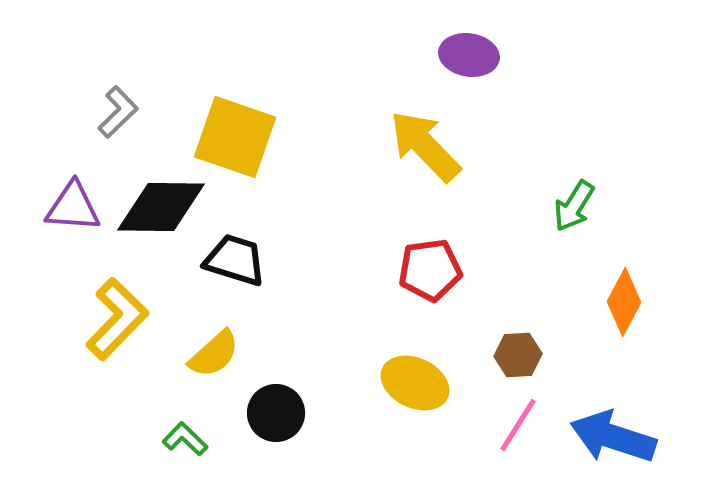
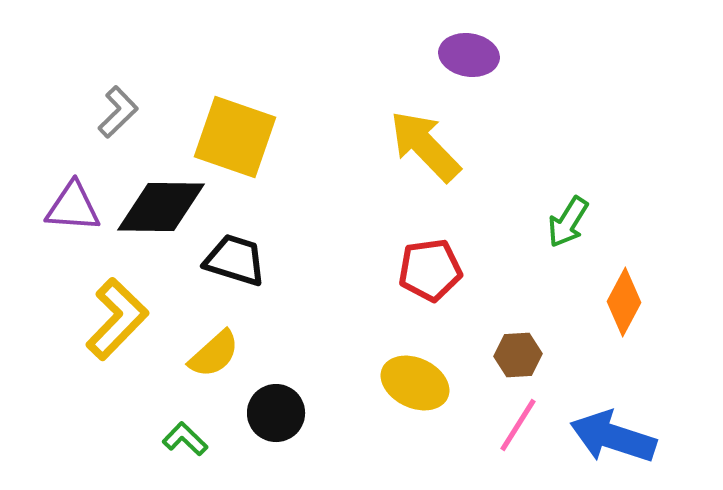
green arrow: moved 6 px left, 16 px down
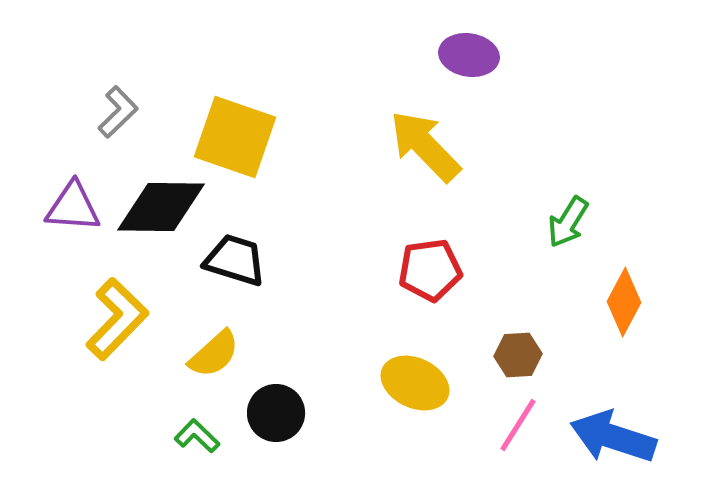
green L-shape: moved 12 px right, 3 px up
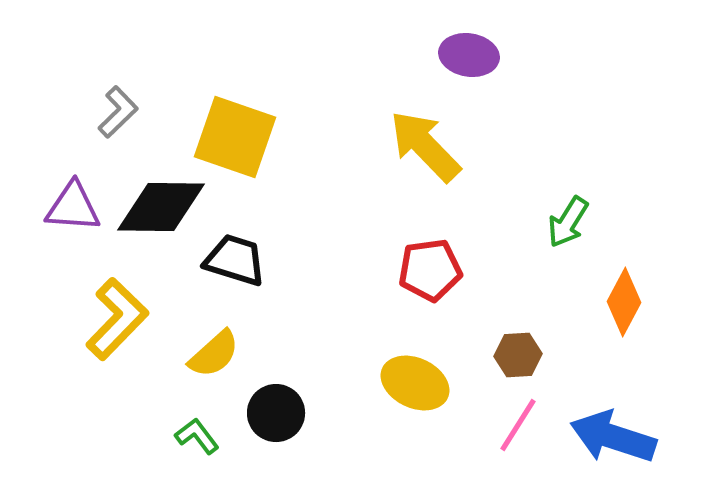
green L-shape: rotated 9 degrees clockwise
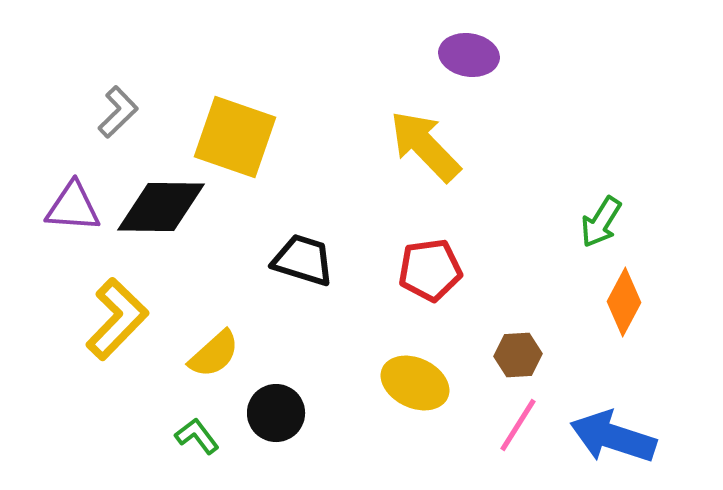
green arrow: moved 33 px right
black trapezoid: moved 68 px right
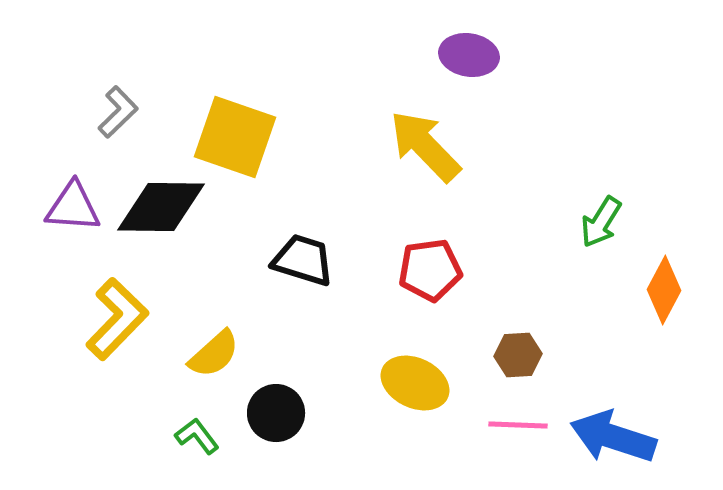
orange diamond: moved 40 px right, 12 px up
pink line: rotated 60 degrees clockwise
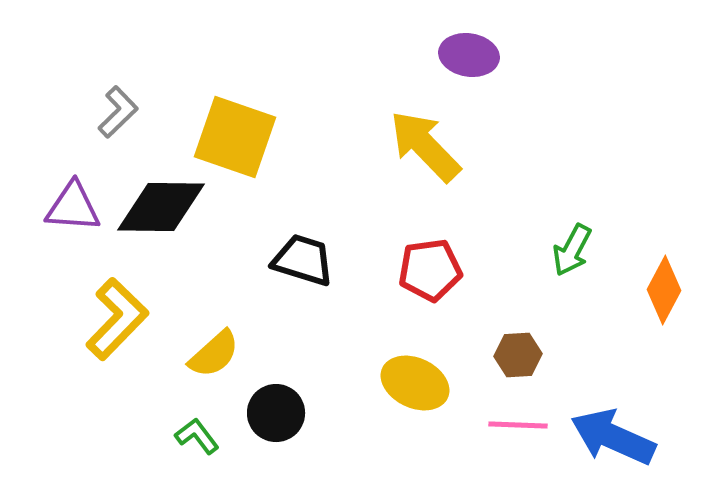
green arrow: moved 29 px left, 28 px down; rotated 4 degrees counterclockwise
blue arrow: rotated 6 degrees clockwise
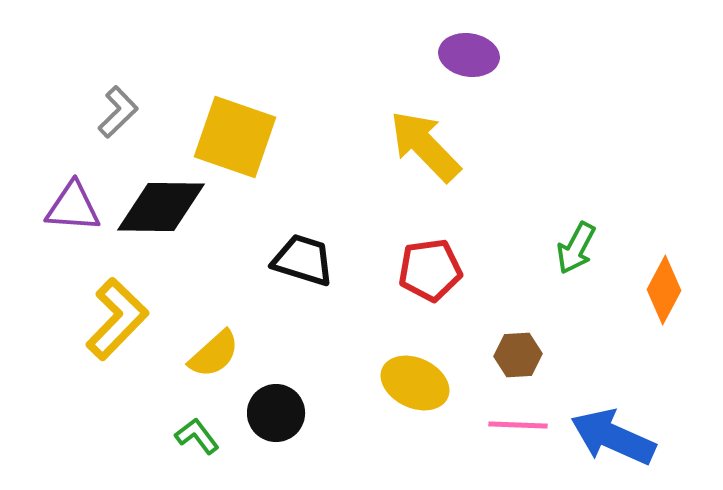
green arrow: moved 4 px right, 2 px up
